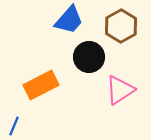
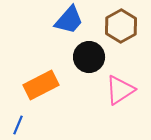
blue line: moved 4 px right, 1 px up
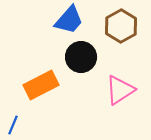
black circle: moved 8 px left
blue line: moved 5 px left
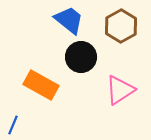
blue trapezoid: rotated 92 degrees counterclockwise
orange rectangle: rotated 56 degrees clockwise
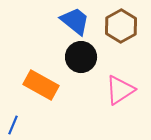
blue trapezoid: moved 6 px right, 1 px down
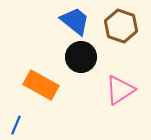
brown hexagon: rotated 12 degrees counterclockwise
blue line: moved 3 px right
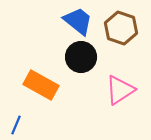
blue trapezoid: moved 3 px right
brown hexagon: moved 2 px down
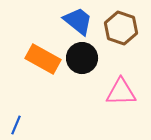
black circle: moved 1 px right, 1 px down
orange rectangle: moved 2 px right, 26 px up
pink triangle: moved 1 px right, 2 px down; rotated 32 degrees clockwise
